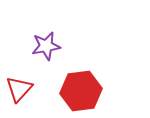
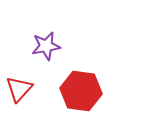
red hexagon: rotated 15 degrees clockwise
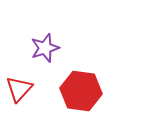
purple star: moved 1 px left, 2 px down; rotated 8 degrees counterclockwise
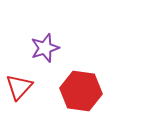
red triangle: moved 2 px up
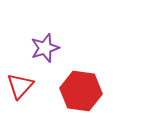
red triangle: moved 1 px right, 1 px up
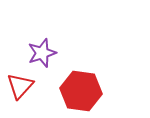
purple star: moved 3 px left, 5 px down
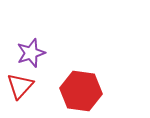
purple star: moved 11 px left
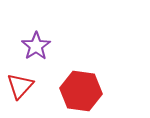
purple star: moved 5 px right, 7 px up; rotated 16 degrees counterclockwise
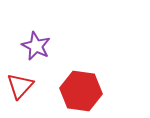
purple star: rotated 12 degrees counterclockwise
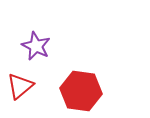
red triangle: rotated 8 degrees clockwise
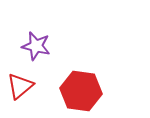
purple star: rotated 12 degrees counterclockwise
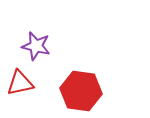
red triangle: moved 3 px up; rotated 28 degrees clockwise
